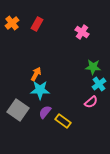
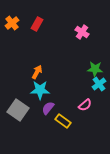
green star: moved 2 px right, 2 px down
orange arrow: moved 1 px right, 2 px up
pink semicircle: moved 6 px left, 3 px down
purple semicircle: moved 3 px right, 4 px up
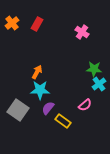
green star: moved 1 px left
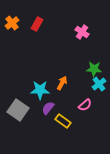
orange arrow: moved 25 px right, 11 px down
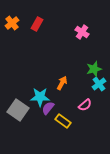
green star: rotated 21 degrees counterclockwise
cyan star: moved 7 px down
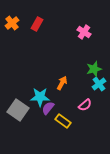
pink cross: moved 2 px right
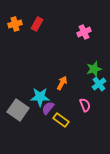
orange cross: moved 3 px right, 1 px down; rotated 24 degrees clockwise
pink cross: rotated 32 degrees clockwise
pink semicircle: rotated 72 degrees counterclockwise
yellow rectangle: moved 2 px left, 1 px up
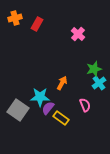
orange cross: moved 6 px up
pink cross: moved 6 px left, 2 px down; rotated 24 degrees counterclockwise
cyan cross: moved 1 px up
yellow rectangle: moved 2 px up
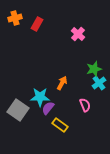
yellow rectangle: moved 1 px left, 7 px down
